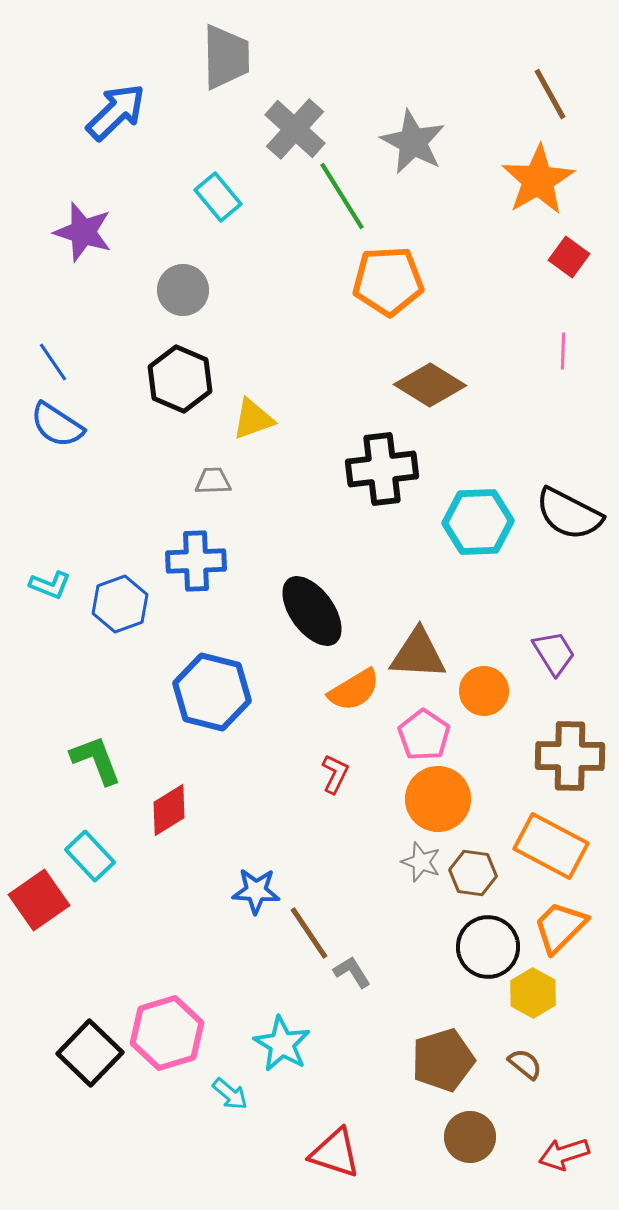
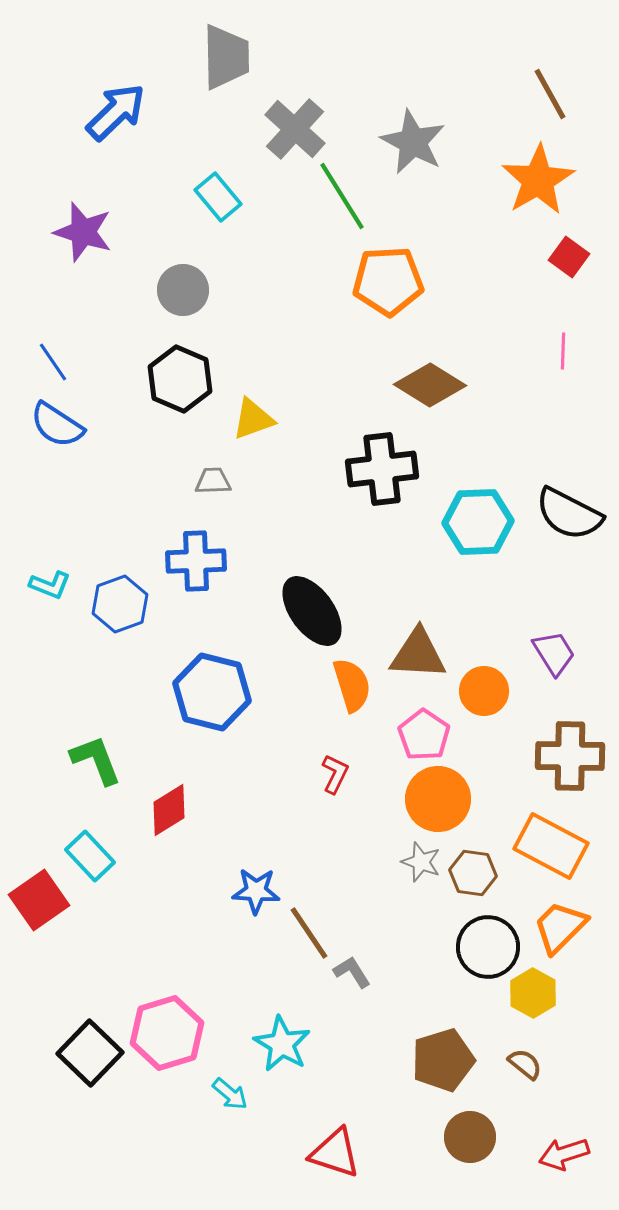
orange semicircle at (354, 690): moved 2 px left, 5 px up; rotated 76 degrees counterclockwise
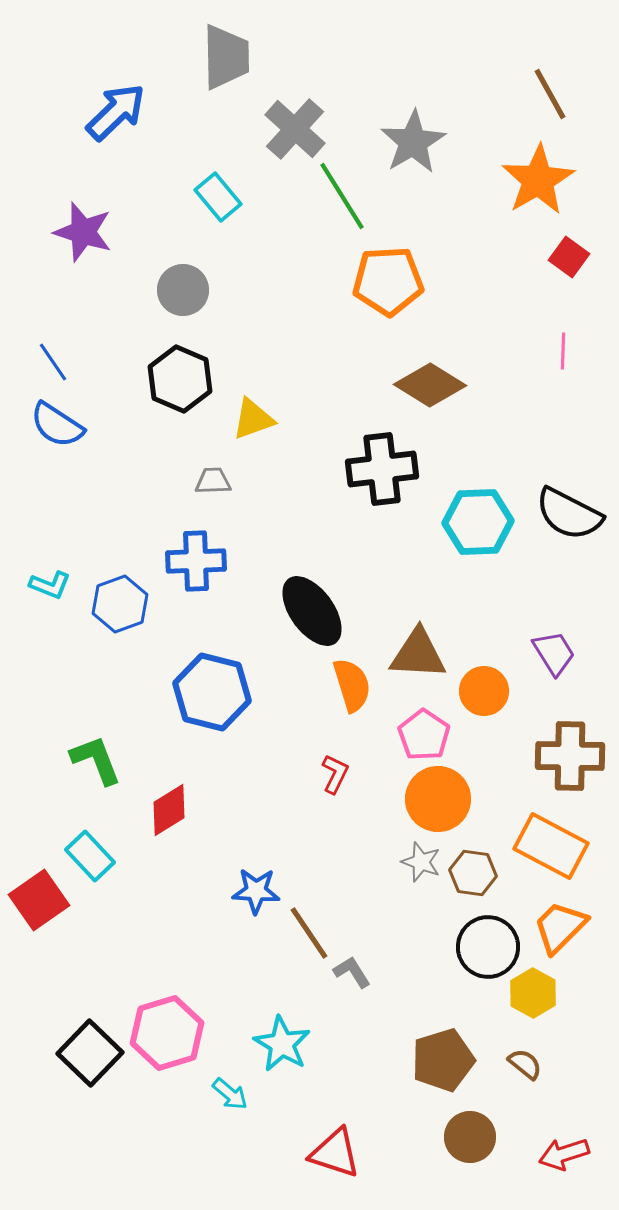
gray star at (413, 142): rotated 14 degrees clockwise
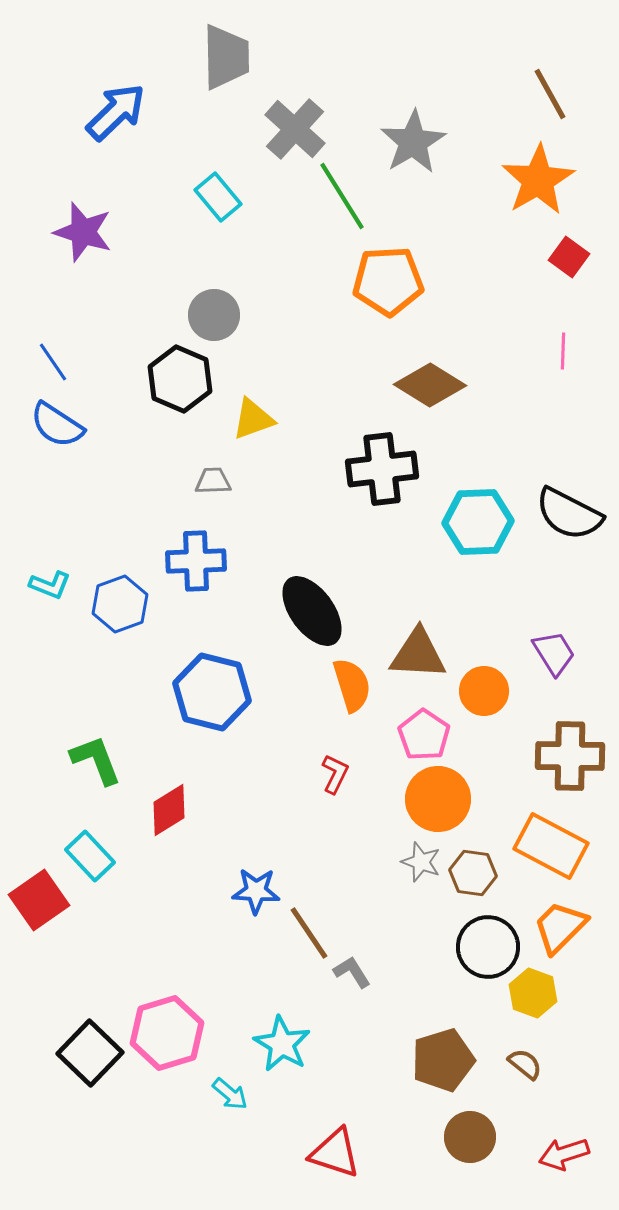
gray circle at (183, 290): moved 31 px right, 25 px down
yellow hexagon at (533, 993): rotated 9 degrees counterclockwise
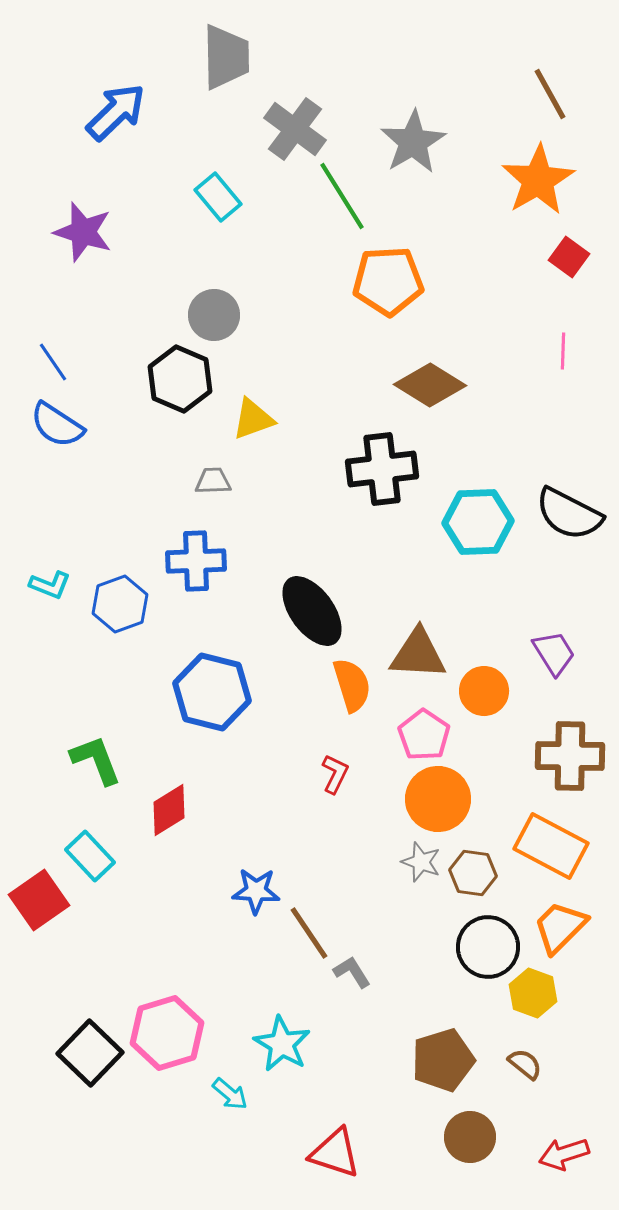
gray cross at (295, 129): rotated 6 degrees counterclockwise
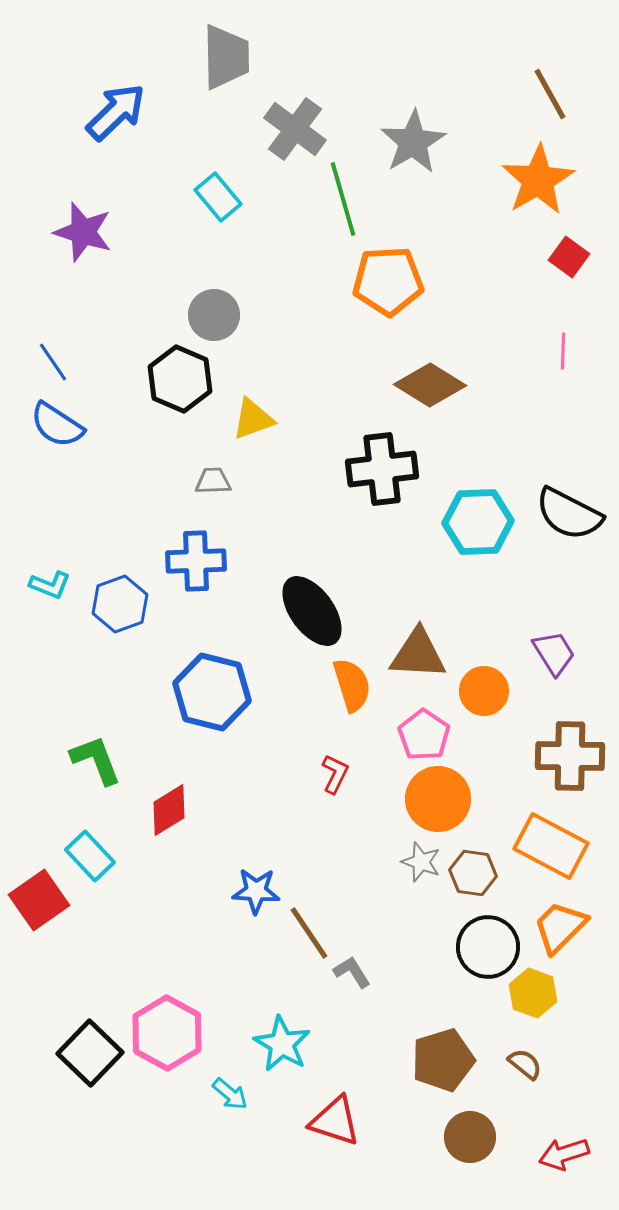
green line at (342, 196): moved 1 px right, 3 px down; rotated 16 degrees clockwise
pink hexagon at (167, 1033): rotated 14 degrees counterclockwise
red triangle at (335, 1153): moved 32 px up
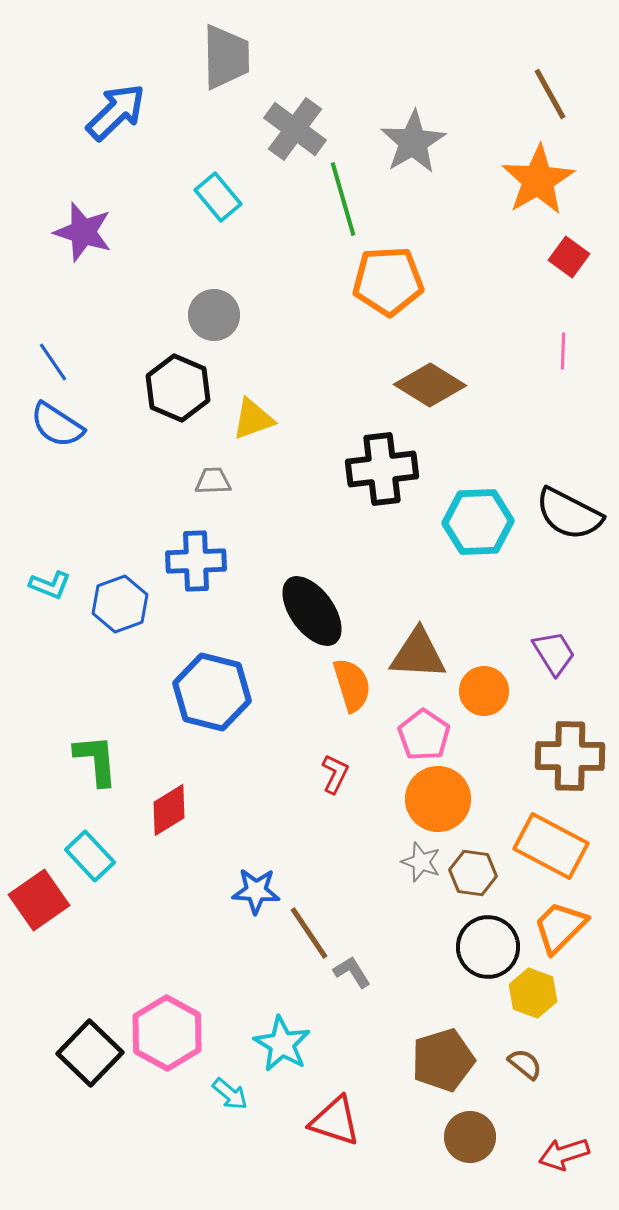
black hexagon at (180, 379): moved 2 px left, 9 px down
green L-shape at (96, 760): rotated 16 degrees clockwise
